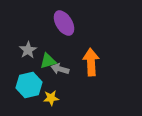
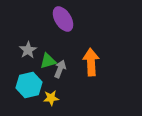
purple ellipse: moved 1 px left, 4 px up
gray arrow: rotated 96 degrees clockwise
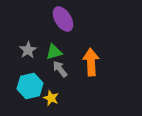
green triangle: moved 6 px right, 9 px up
gray arrow: rotated 60 degrees counterclockwise
cyan hexagon: moved 1 px right, 1 px down
yellow star: rotated 28 degrees clockwise
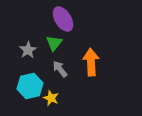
green triangle: moved 9 px up; rotated 36 degrees counterclockwise
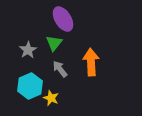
cyan hexagon: rotated 10 degrees counterclockwise
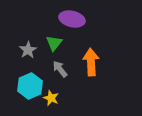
purple ellipse: moved 9 px right; rotated 45 degrees counterclockwise
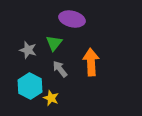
gray star: rotated 24 degrees counterclockwise
cyan hexagon: rotated 10 degrees counterclockwise
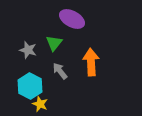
purple ellipse: rotated 15 degrees clockwise
gray arrow: moved 2 px down
yellow star: moved 11 px left, 6 px down
